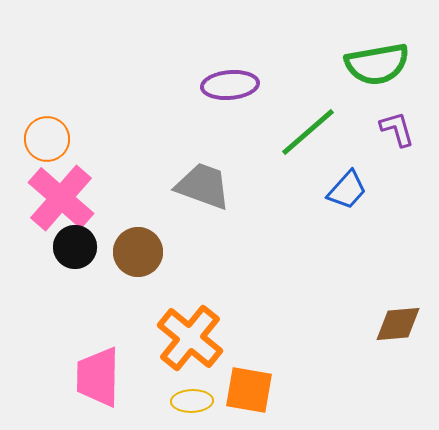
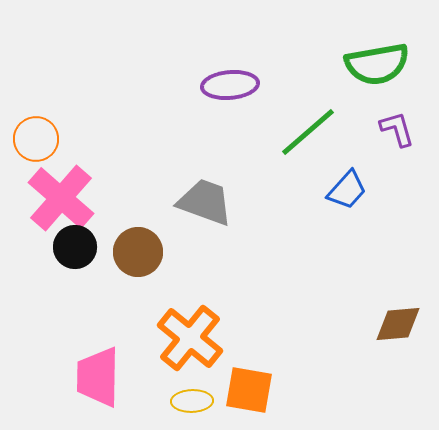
orange circle: moved 11 px left
gray trapezoid: moved 2 px right, 16 px down
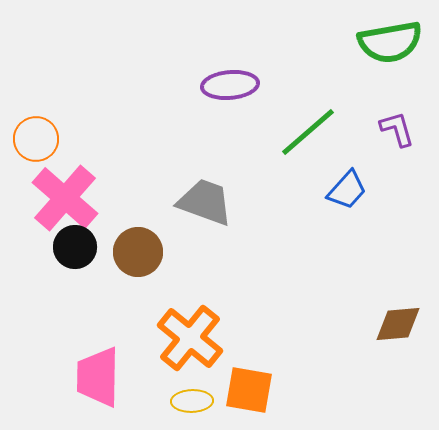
green semicircle: moved 13 px right, 22 px up
pink cross: moved 4 px right
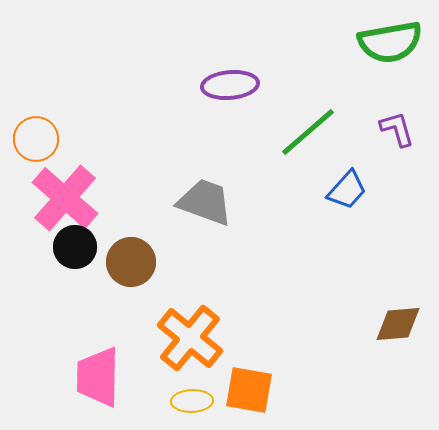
brown circle: moved 7 px left, 10 px down
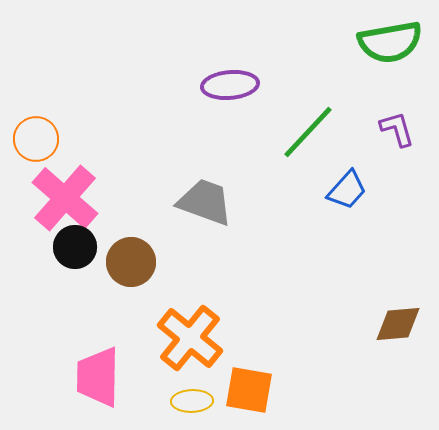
green line: rotated 6 degrees counterclockwise
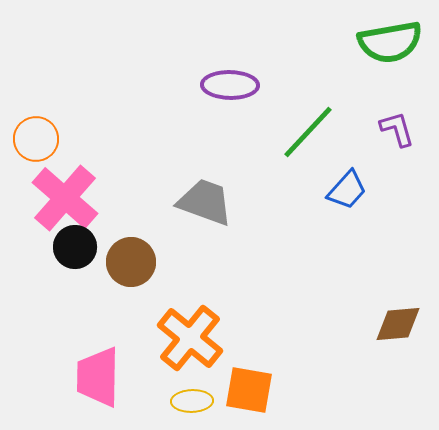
purple ellipse: rotated 6 degrees clockwise
